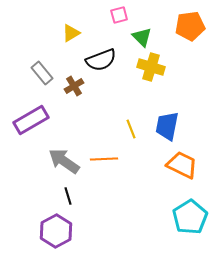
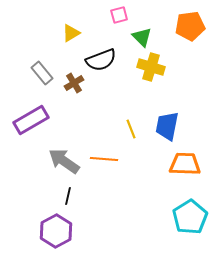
brown cross: moved 3 px up
orange line: rotated 8 degrees clockwise
orange trapezoid: moved 3 px right, 1 px up; rotated 24 degrees counterclockwise
black line: rotated 30 degrees clockwise
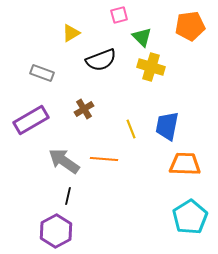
gray rectangle: rotated 30 degrees counterclockwise
brown cross: moved 10 px right, 26 px down
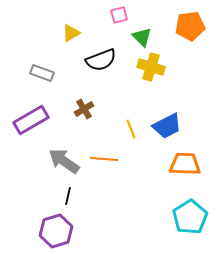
blue trapezoid: rotated 128 degrees counterclockwise
purple hexagon: rotated 12 degrees clockwise
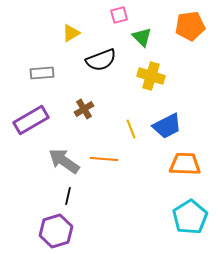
yellow cross: moved 9 px down
gray rectangle: rotated 25 degrees counterclockwise
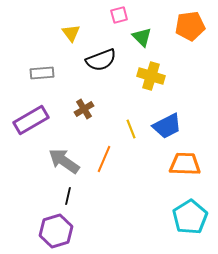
yellow triangle: rotated 36 degrees counterclockwise
orange line: rotated 72 degrees counterclockwise
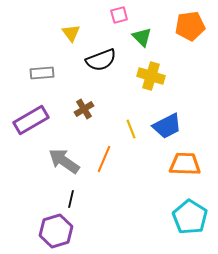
black line: moved 3 px right, 3 px down
cyan pentagon: rotated 8 degrees counterclockwise
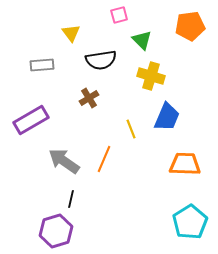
green triangle: moved 3 px down
black semicircle: rotated 12 degrees clockwise
gray rectangle: moved 8 px up
brown cross: moved 5 px right, 11 px up
blue trapezoid: moved 9 px up; rotated 40 degrees counterclockwise
cyan pentagon: moved 5 px down; rotated 8 degrees clockwise
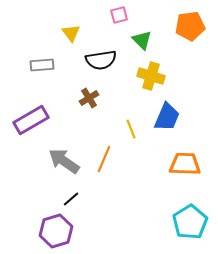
black line: rotated 36 degrees clockwise
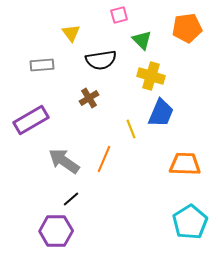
orange pentagon: moved 3 px left, 2 px down
blue trapezoid: moved 6 px left, 4 px up
purple hexagon: rotated 16 degrees clockwise
